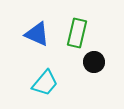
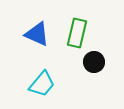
cyan trapezoid: moved 3 px left, 1 px down
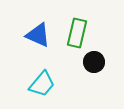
blue triangle: moved 1 px right, 1 px down
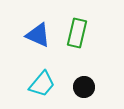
black circle: moved 10 px left, 25 px down
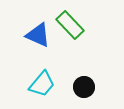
green rectangle: moved 7 px left, 8 px up; rotated 56 degrees counterclockwise
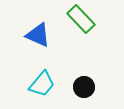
green rectangle: moved 11 px right, 6 px up
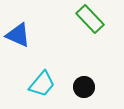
green rectangle: moved 9 px right
blue triangle: moved 20 px left
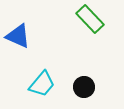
blue triangle: moved 1 px down
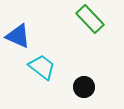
cyan trapezoid: moved 17 px up; rotated 92 degrees counterclockwise
